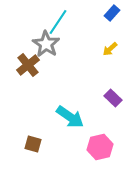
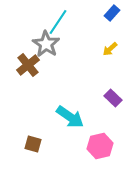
pink hexagon: moved 1 px up
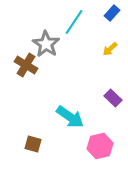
cyan line: moved 16 px right
brown cross: moved 2 px left; rotated 20 degrees counterclockwise
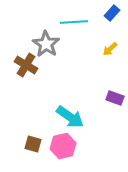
cyan line: rotated 52 degrees clockwise
purple rectangle: moved 2 px right; rotated 24 degrees counterclockwise
pink hexagon: moved 37 px left
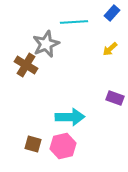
gray star: rotated 16 degrees clockwise
cyan arrow: rotated 36 degrees counterclockwise
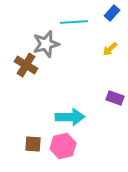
gray star: rotated 8 degrees clockwise
brown square: rotated 12 degrees counterclockwise
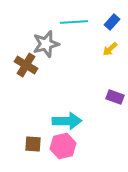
blue rectangle: moved 9 px down
purple rectangle: moved 1 px up
cyan arrow: moved 3 px left, 4 px down
